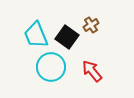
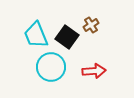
red arrow: moved 2 px right; rotated 125 degrees clockwise
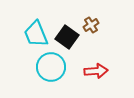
cyan trapezoid: moved 1 px up
red arrow: moved 2 px right
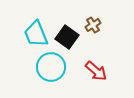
brown cross: moved 2 px right
red arrow: rotated 45 degrees clockwise
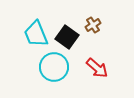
cyan circle: moved 3 px right
red arrow: moved 1 px right, 3 px up
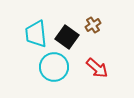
cyan trapezoid: rotated 16 degrees clockwise
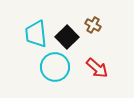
brown cross: rotated 28 degrees counterclockwise
black square: rotated 10 degrees clockwise
cyan circle: moved 1 px right
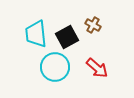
black square: rotated 15 degrees clockwise
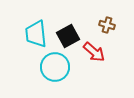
brown cross: moved 14 px right; rotated 14 degrees counterclockwise
black square: moved 1 px right, 1 px up
red arrow: moved 3 px left, 16 px up
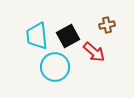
brown cross: rotated 28 degrees counterclockwise
cyan trapezoid: moved 1 px right, 2 px down
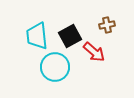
black square: moved 2 px right
